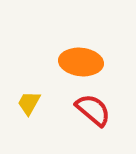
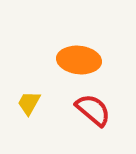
orange ellipse: moved 2 px left, 2 px up
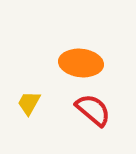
orange ellipse: moved 2 px right, 3 px down
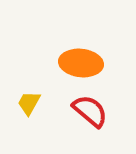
red semicircle: moved 3 px left, 1 px down
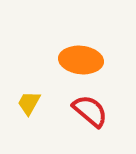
orange ellipse: moved 3 px up
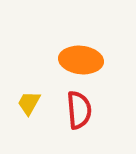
red semicircle: moved 11 px left, 1 px up; rotated 45 degrees clockwise
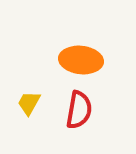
red semicircle: rotated 15 degrees clockwise
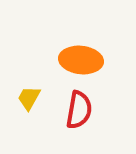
yellow trapezoid: moved 5 px up
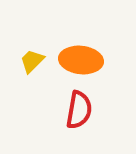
yellow trapezoid: moved 3 px right, 37 px up; rotated 16 degrees clockwise
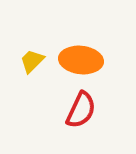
red semicircle: moved 2 px right; rotated 15 degrees clockwise
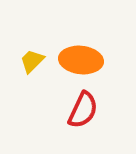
red semicircle: moved 2 px right
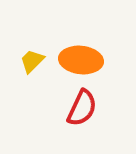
red semicircle: moved 1 px left, 2 px up
